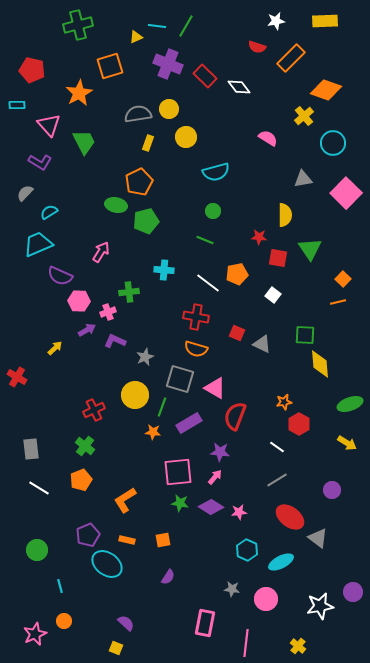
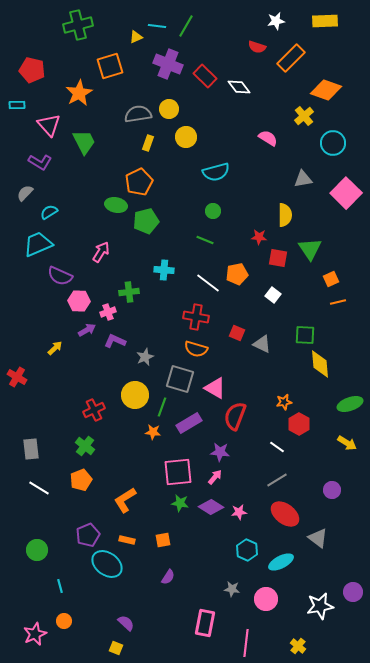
orange square at (343, 279): moved 12 px left; rotated 21 degrees clockwise
red ellipse at (290, 517): moved 5 px left, 3 px up
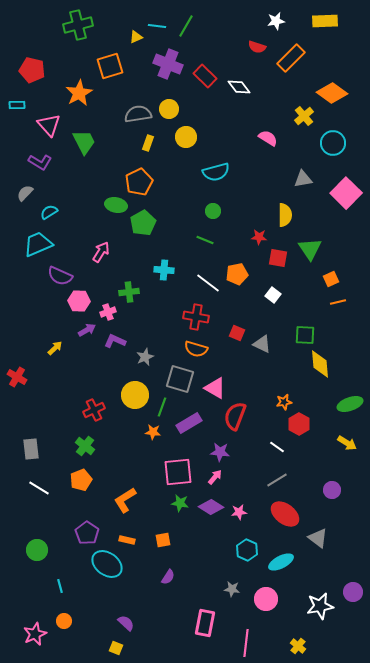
orange diamond at (326, 90): moved 6 px right, 3 px down; rotated 16 degrees clockwise
green pentagon at (146, 221): moved 3 px left, 2 px down; rotated 15 degrees counterclockwise
purple pentagon at (88, 535): moved 1 px left, 2 px up; rotated 15 degrees counterclockwise
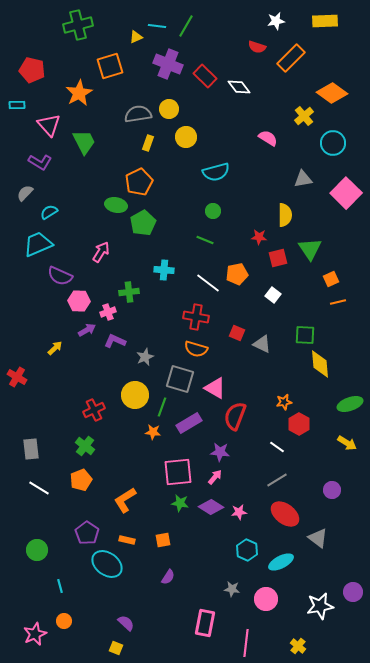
red square at (278, 258): rotated 24 degrees counterclockwise
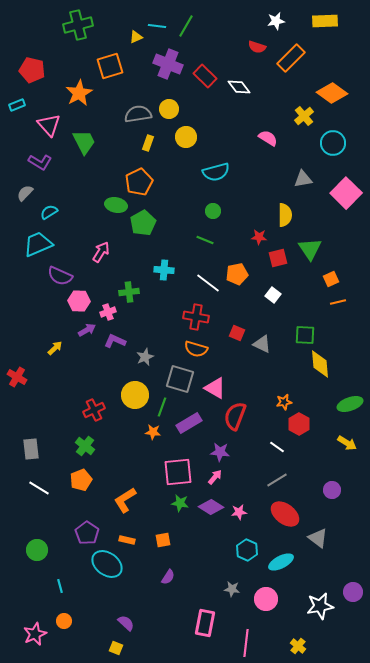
cyan rectangle at (17, 105): rotated 21 degrees counterclockwise
